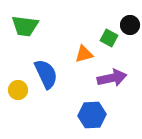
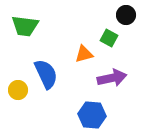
black circle: moved 4 px left, 10 px up
blue hexagon: rotated 8 degrees clockwise
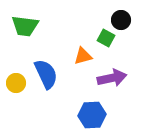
black circle: moved 5 px left, 5 px down
green square: moved 3 px left
orange triangle: moved 1 px left, 2 px down
yellow circle: moved 2 px left, 7 px up
blue hexagon: rotated 8 degrees counterclockwise
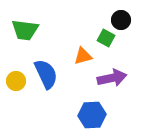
green trapezoid: moved 4 px down
yellow circle: moved 2 px up
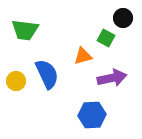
black circle: moved 2 px right, 2 px up
blue semicircle: moved 1 px right
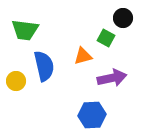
blue semicircle: moved 3 px left, 8 px up; rotated 12 degrees clockwise
